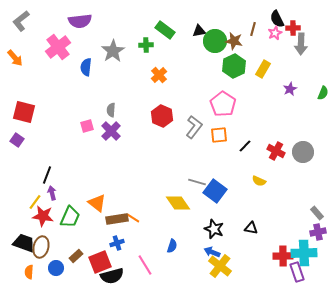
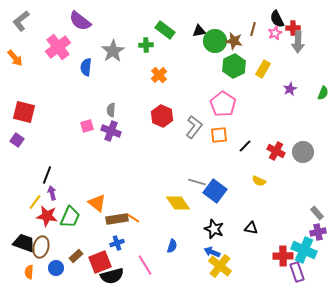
purple semicircle at (80, 21): rotated 45 degrees clockwise
gray arrow at (301, 44): moved 3 px left, 2 px up
purple cross at (111, 131): rotated 24 degrees counterclockwise
red star at (43, 216): moved 4 px right
cyan cross at (304, 253): moved 3 px up; rotated 25 degrees clockwise
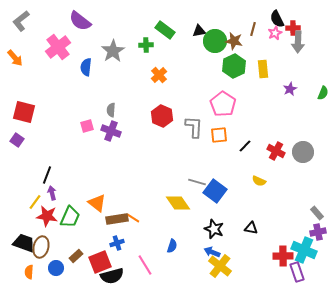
yellow rectangle at (263, 69): rotated 36 degrees counterclockwise
gray L-shape at (194, 127): rotated 35 degrees counterclockwise
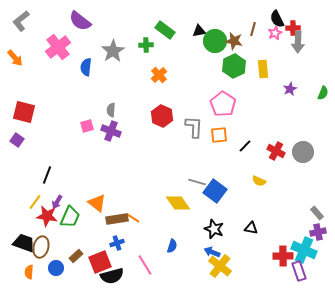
purple arrow at (52, 193): moved 5 px right, 9 px down; rotated 136 degrees counterclockwise
purple rectangle at (297, 272): moved 2 px right, 1 px up
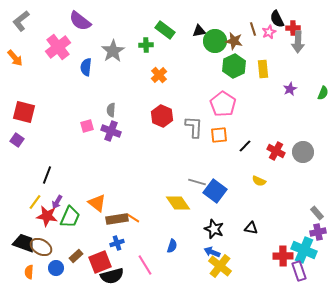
brown line at (253, 29): rotated 32 degrees counterclockwise
pink star at (275, 33): moved 6 px left, 1 px up
brown ellipse at (41, 247): rotated 75 degrees counterclockwise
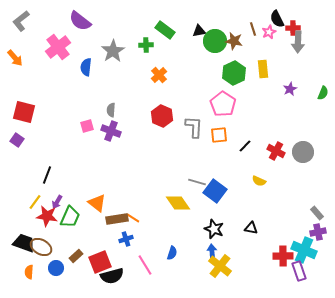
green hexagon at (234, 66): moved 7 px down
blue cross at (117, 243): moved 9 px right, 4 px up
blue semicircle at (172, 246): moved 7 px down
blue arrow at (212, 252): rotated 63 degrees clockwise
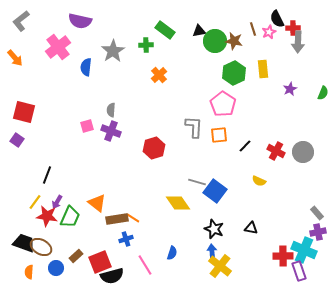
purple semicircle at (80, 21): rotated 25 degrees counterclockwise
red hexagon at (162, 116): moved 8 px left, 32 px down; rotated 20 degrees clockwise
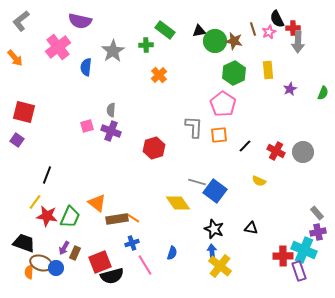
yellow rectangle at (263, 69): moved 5 px right, 1 px down
purple arrow at (57, 202): moved 7 px right, 46 px down
blue cross at (126, 239): moved 6 px right, 4 px down
brown ellipse at (41, 247): moved 16 px down; rotated 10 degrees counterclockwise
brown rectangle at (76, 256): moved 1 px left, 3 px up; rotated 24 degrees counterclockwise
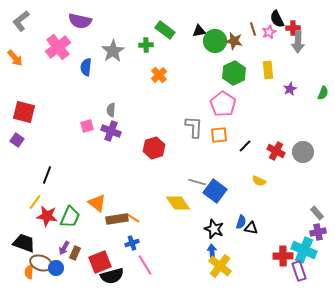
blue semicircle at (172, 253): moved 69 px right, 31 px up
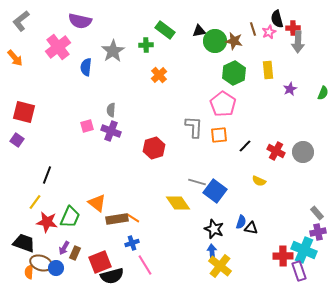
black semicircle at (277, 19): rotated 12 degrees clockwise
red star at (47, 216): moved 6 px down
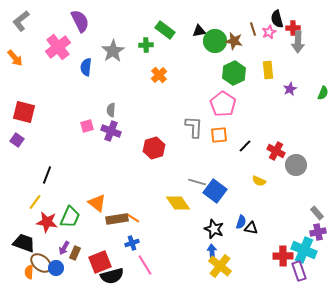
purple semicircle at (80, 21): rotated 130 degrees counterclockwise
gray circle at (303, 152): moved 7 px left, 13 px down
brown ellipse at (41, 263): rotated 20 degrees clockwise
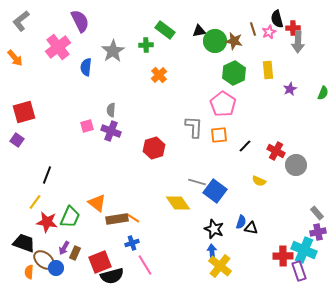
red square at (24, 112): rotated 30 degrees counterclockwise
brown ellipse at (41, 263): moved 3 px right, 3 px up
